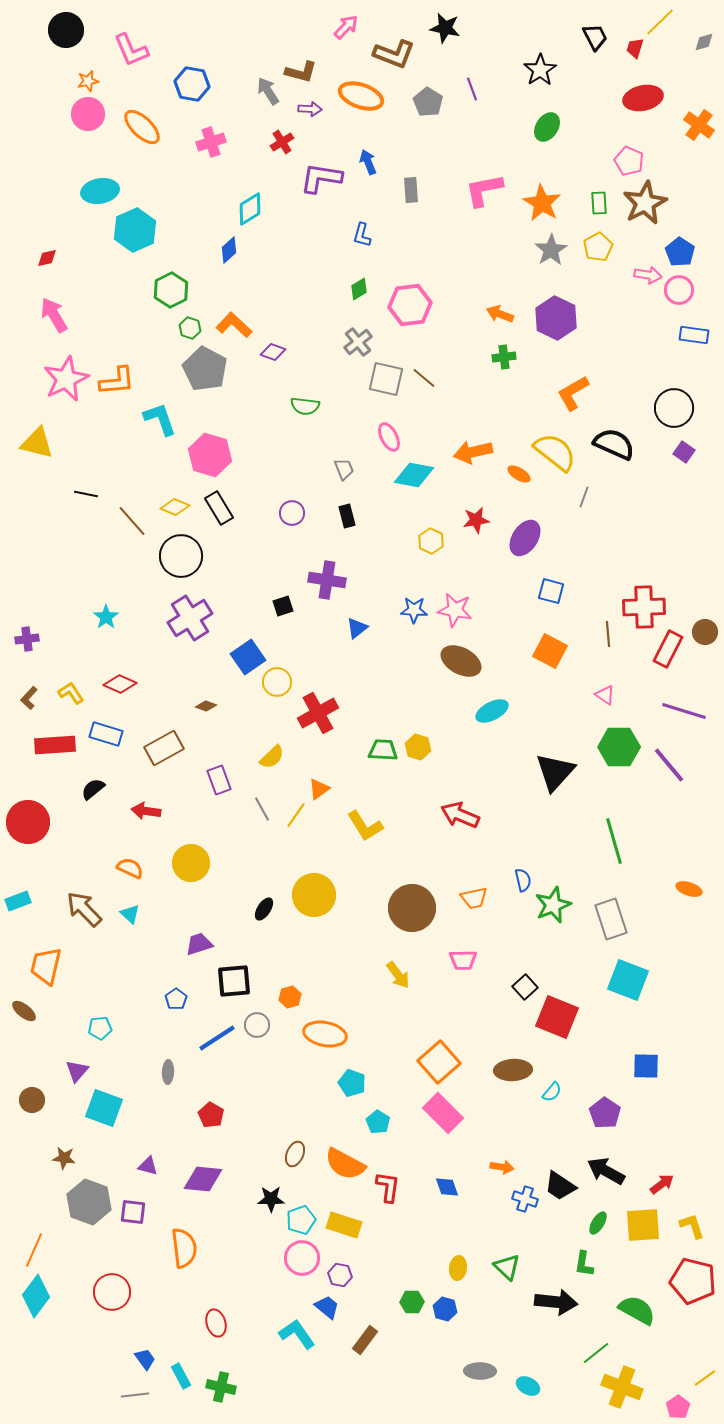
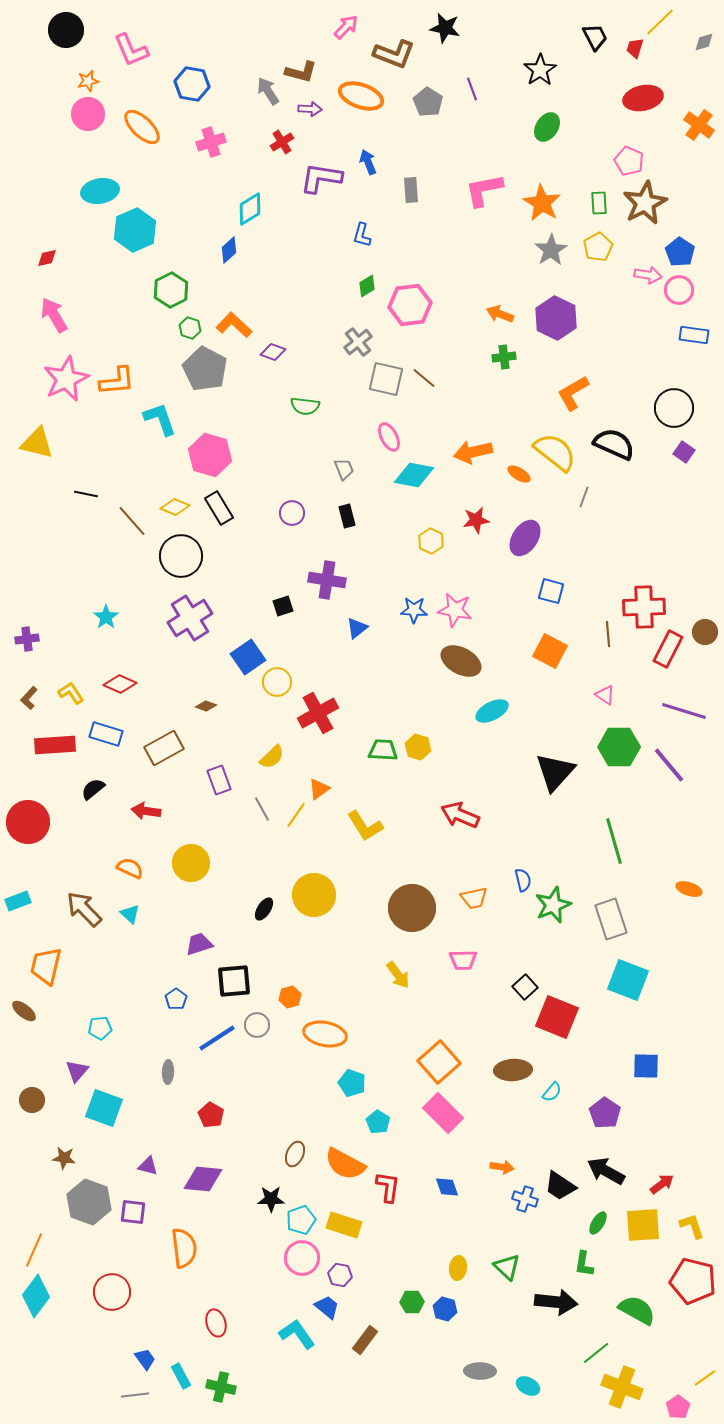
green diamond at (359, 289): moved 8 px right, 3 px up
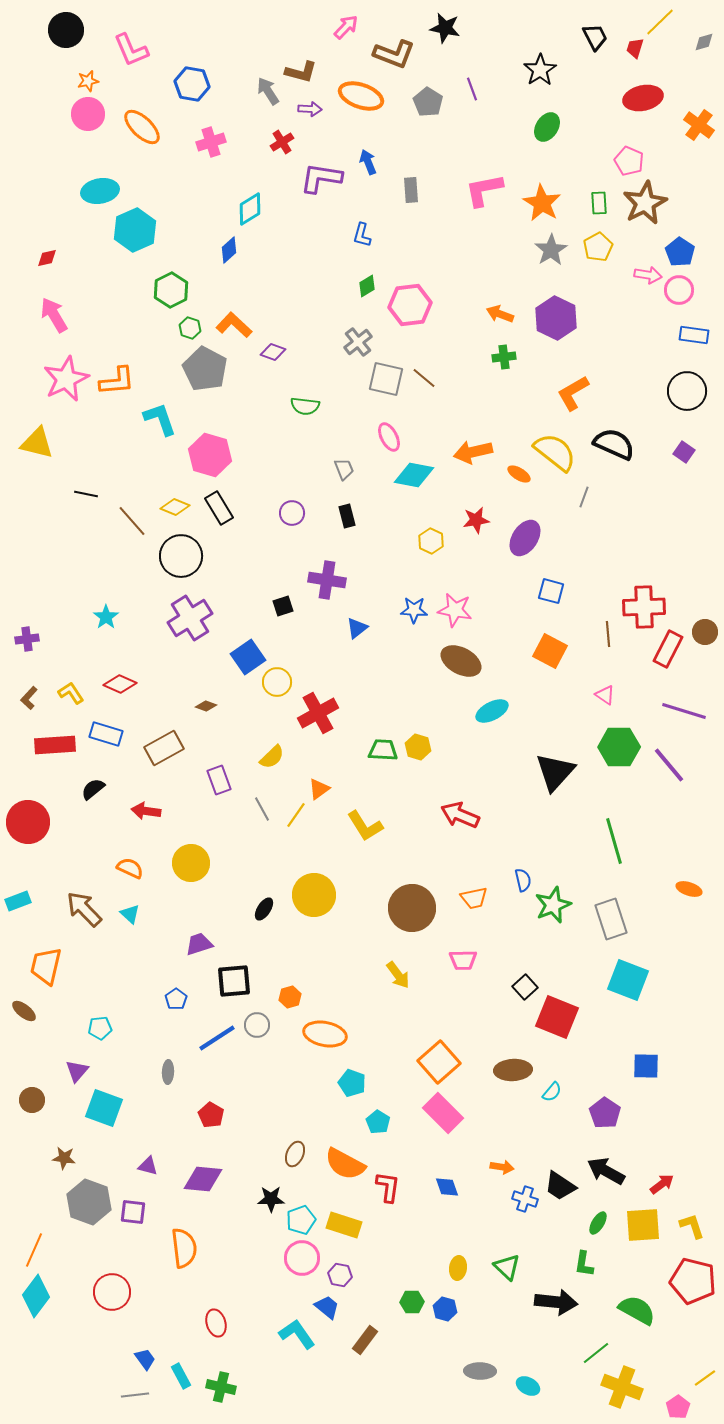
black circle at (674, 408): moved 13 px right, 17 px up
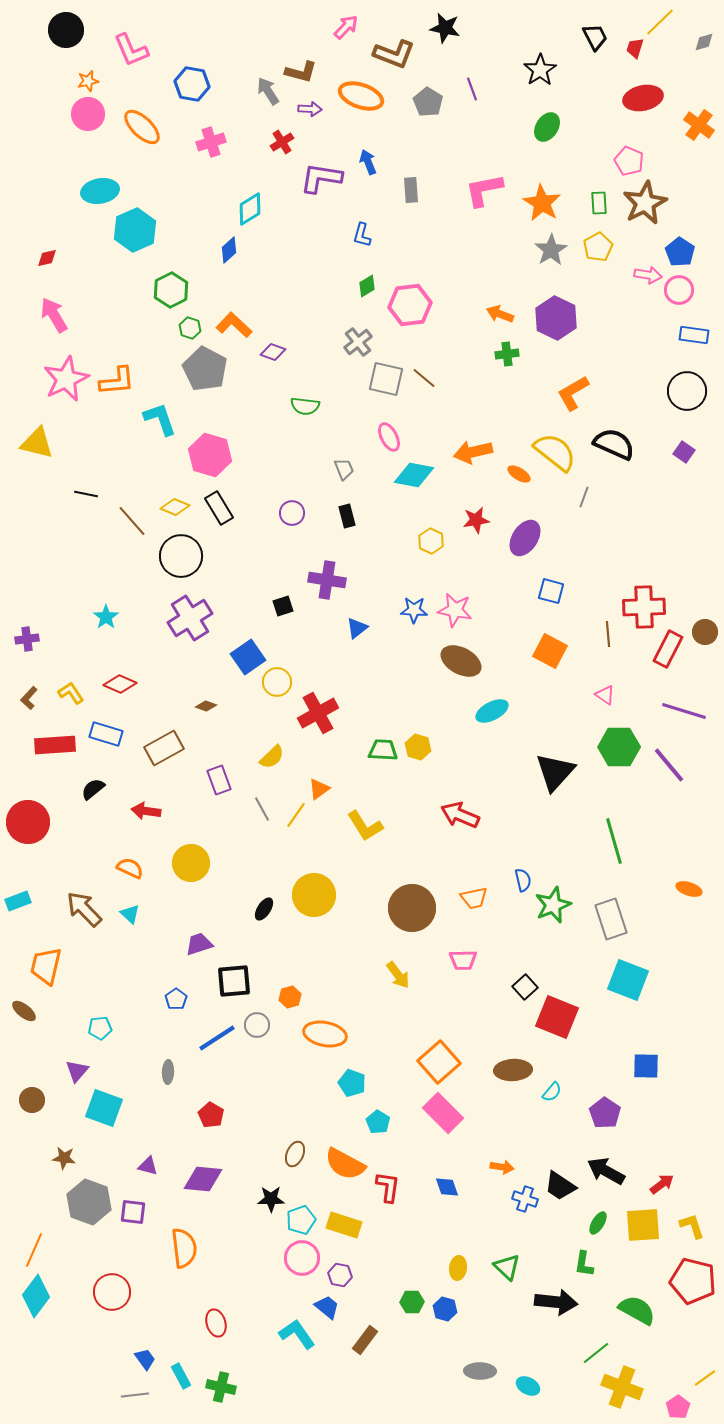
green cross at (504, 357): moved 3 px right, 3 px up
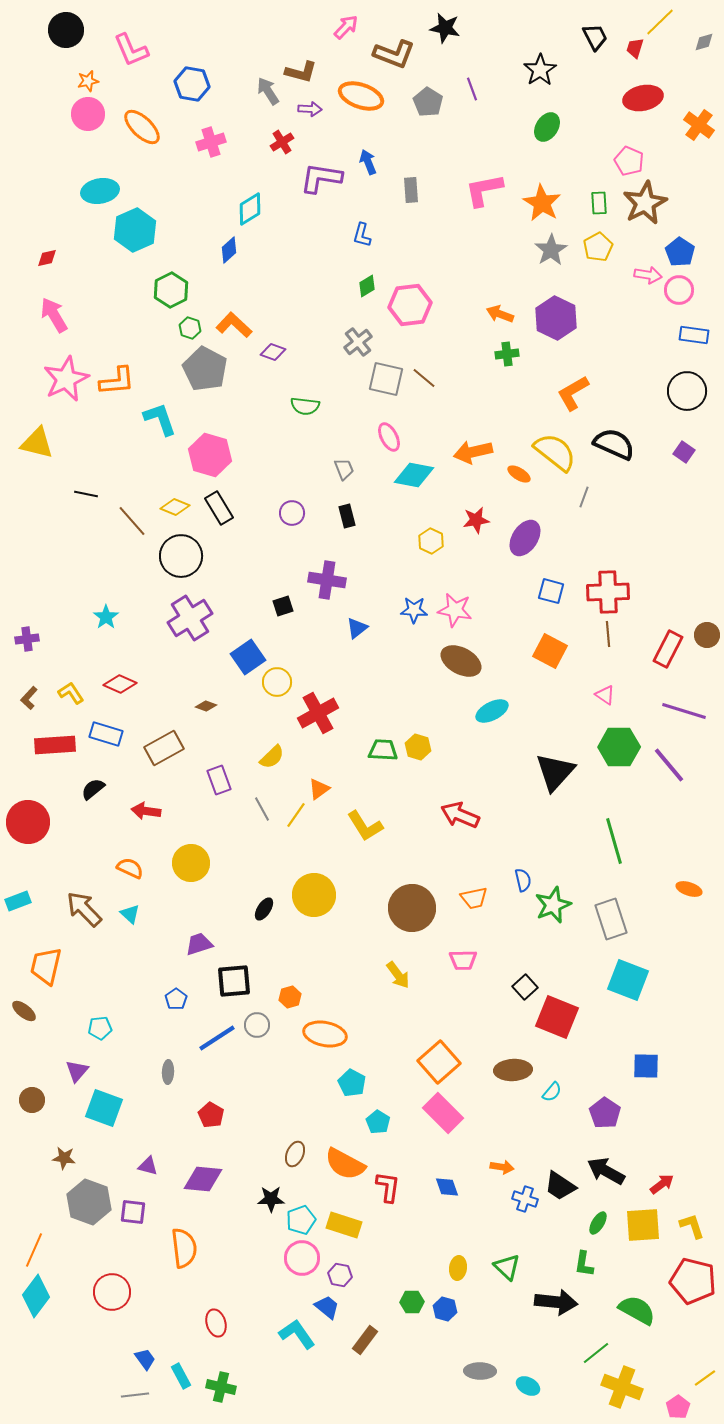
red cross at (644, 607): moved 36 px left, 15 px up
brown circle at (705, 632): moved 2 px right, 3 px down
cyan pentagon at (352, 1083): rotated 8 degrees clockwise
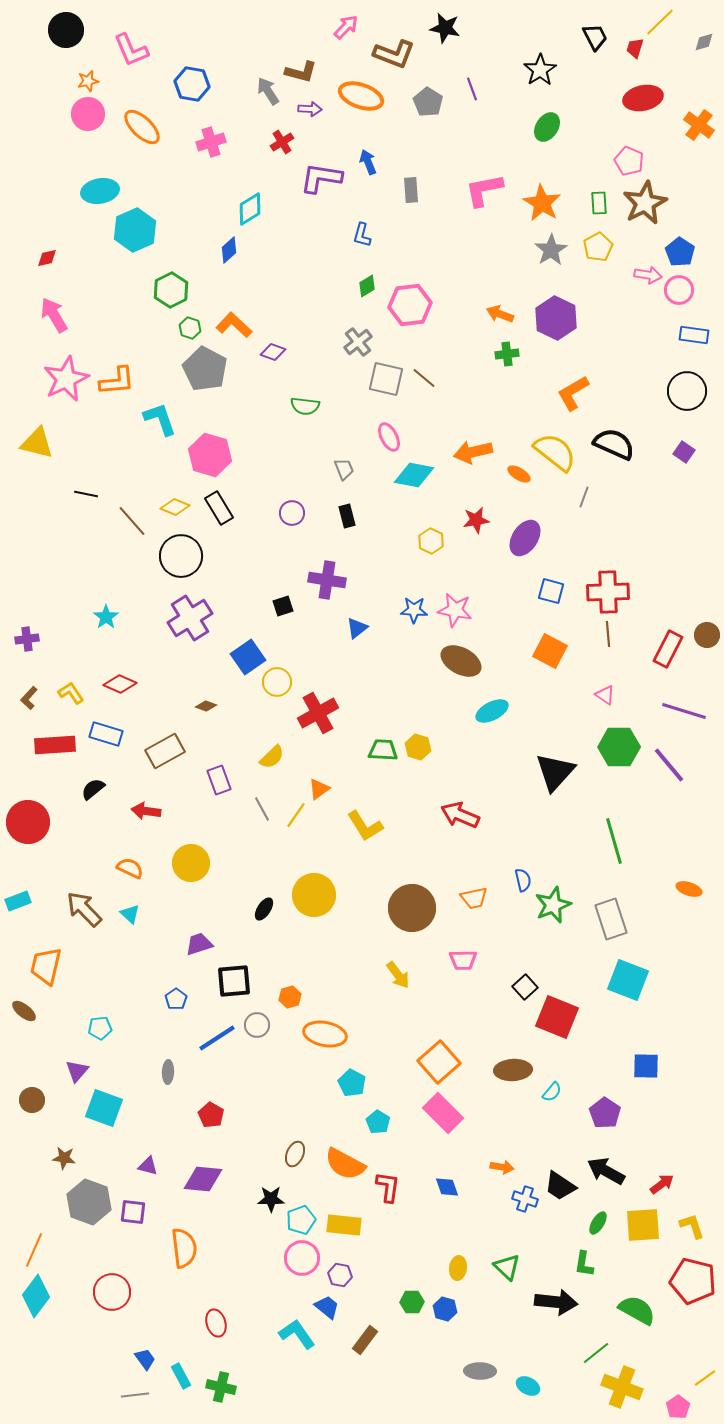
brown rectangle at (164, 748): moved 1 px right, 3 px down
yellow rectangle at (344, 1225): rotated 12 degrees counterclockwise
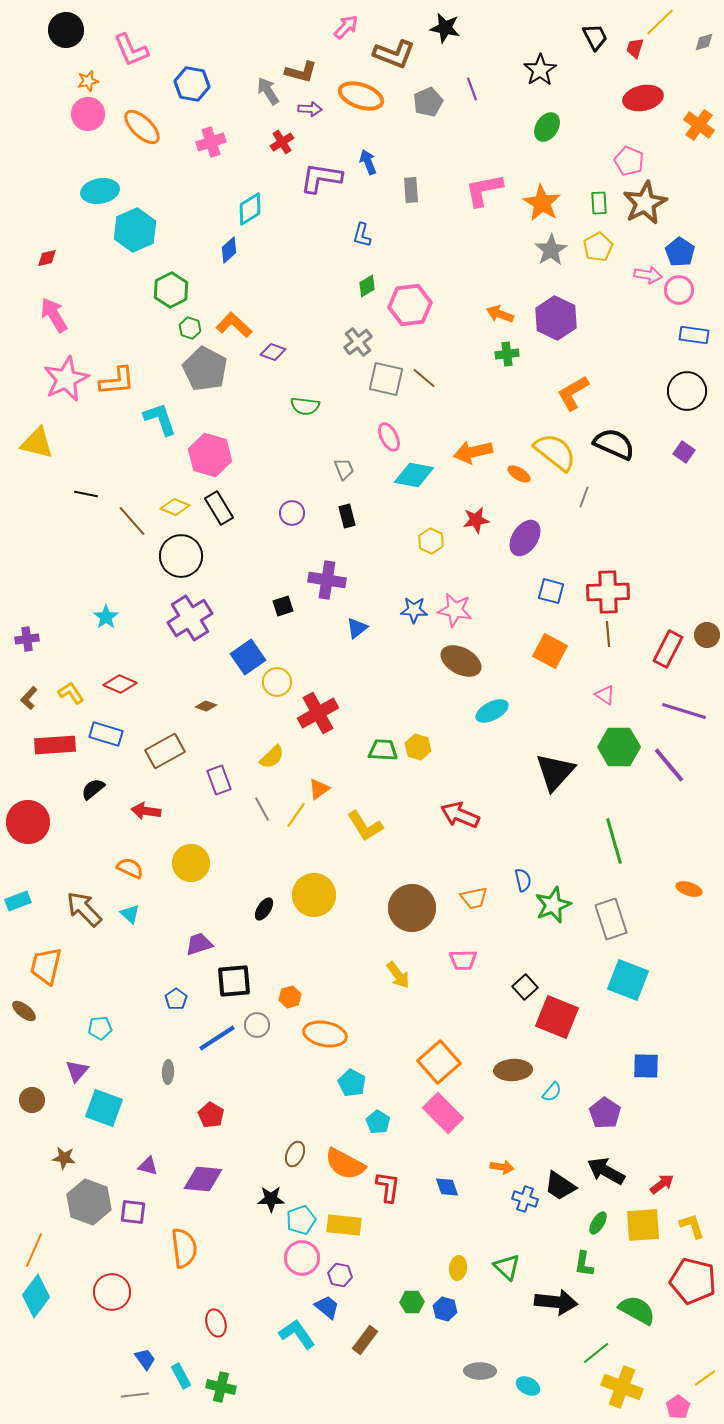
gray pentagon at (428, 102): rotated 16 degrees clockwise
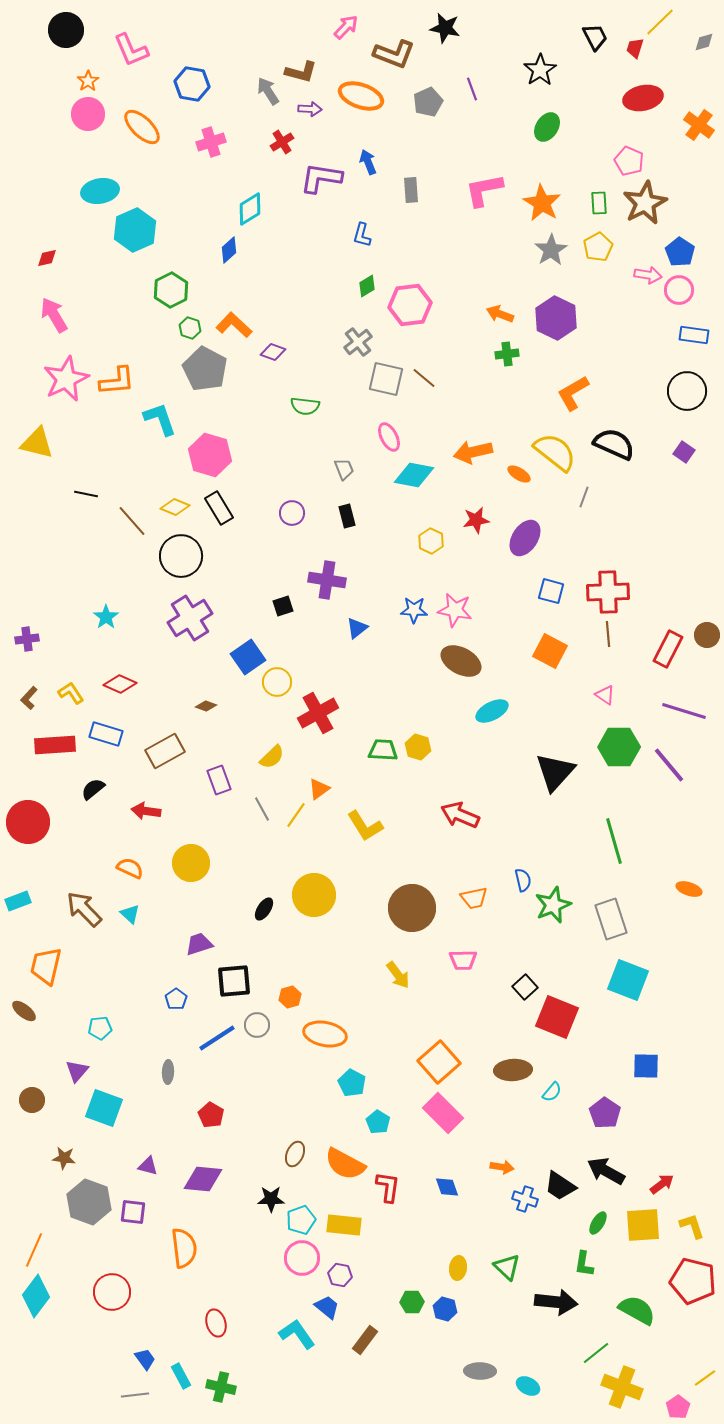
orange star at (88, 81): rotated 20 degrees counterclockwise
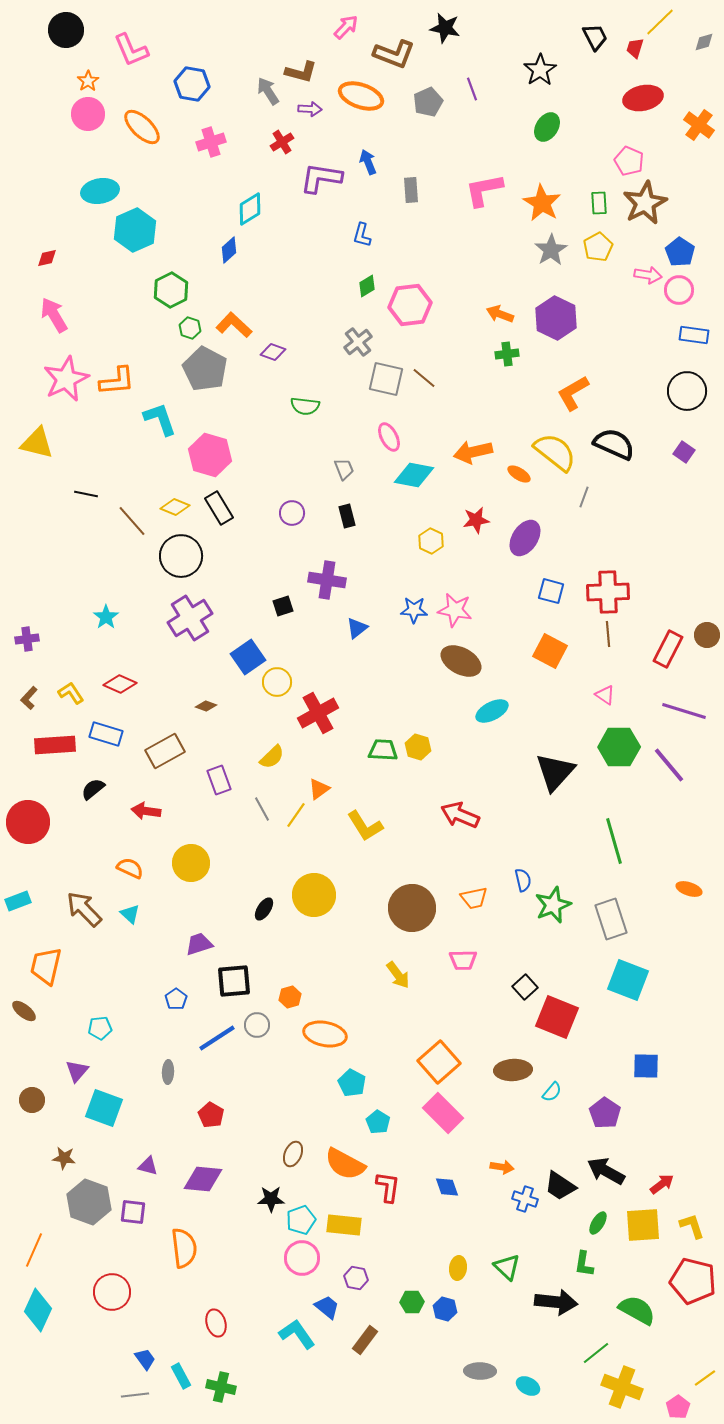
brown ellipse at (295, 1154): moved 2 px left
purple hexagon at (340, 1275): moved 16 px right, 3 px down
cyan diamond at (36, 1296): moved 2 px right, 14 px down; rotated 12 degrees counterclockwise
